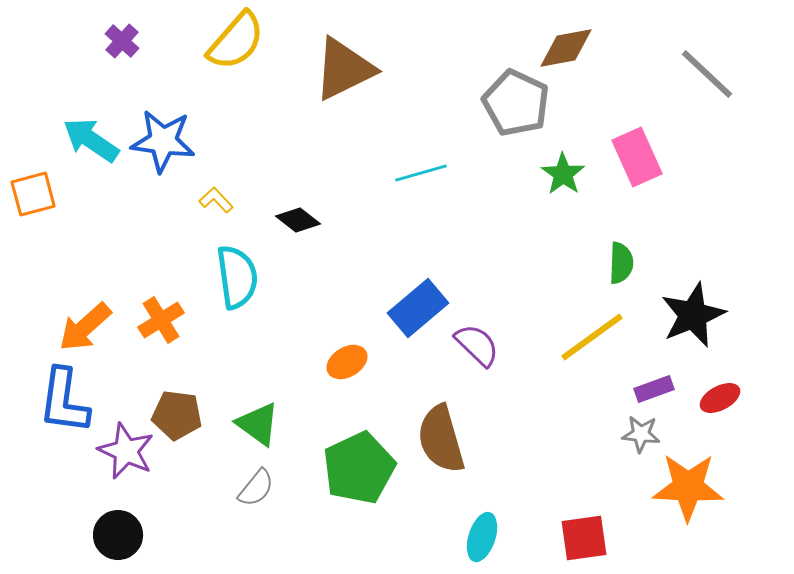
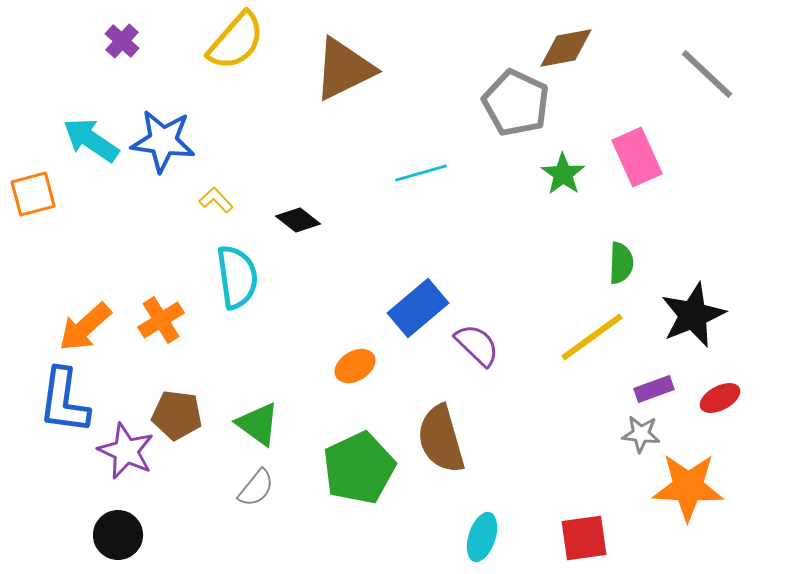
orange ellipse: moved 8 px right, 4 px down
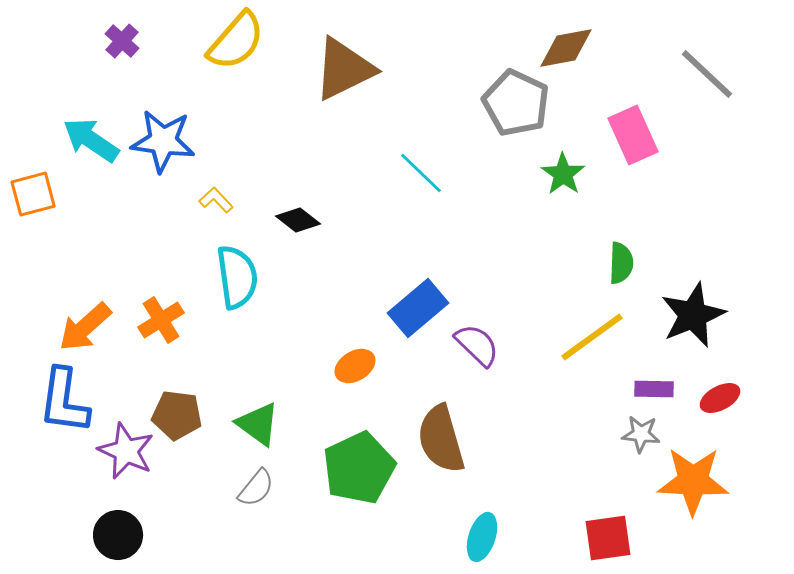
pink rectangle: moved 4 px left, 22 px up
cyan line: rotated 60 degrees clockwise
purple rectangle: rotated 21 degrees clockwise
orange star: moved 5 px right, 6 px up
red square: moved 24 px right
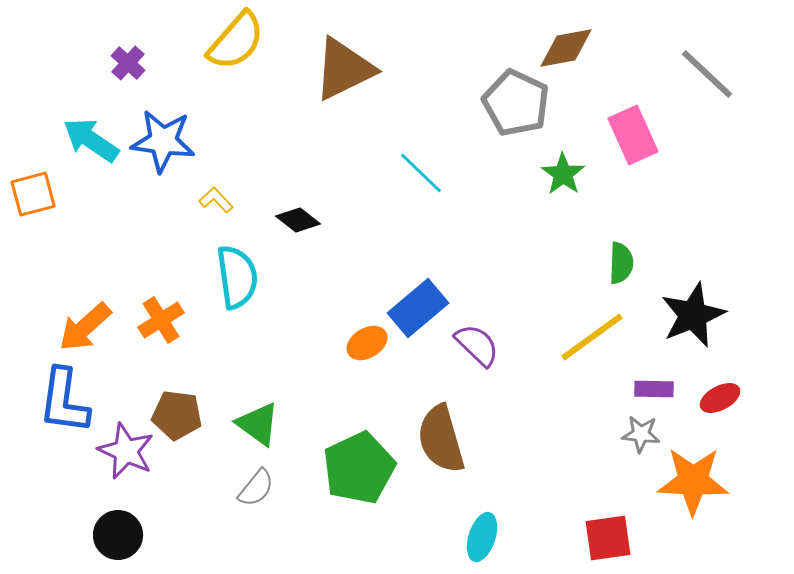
purple cross: moved 6 px right, 22 px down
orange ellipse: moved 12 px right, 23 px up
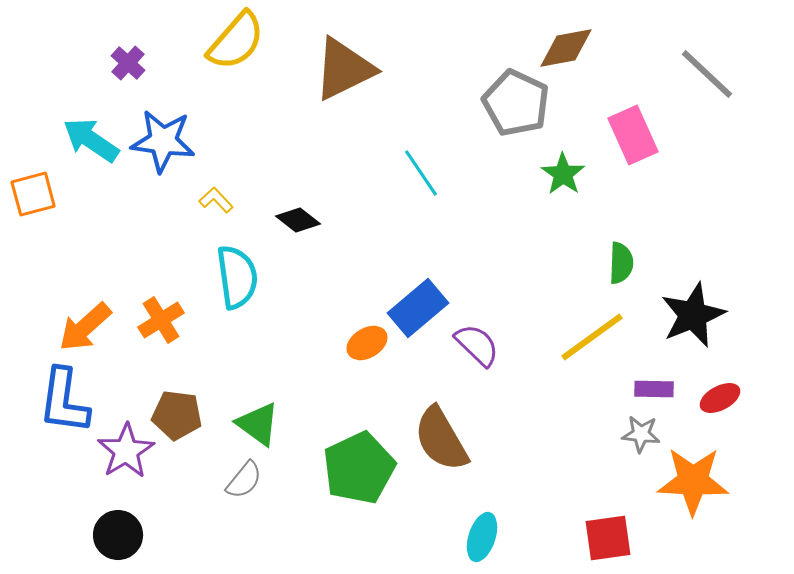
cyan line: rotated 12 degrees clockwise
brown semicircle: rotated 14 degrees counterclockwise
purple star: rotated 16 degrees clockwise
gray semicircle: moved 12 px left, 8 px up
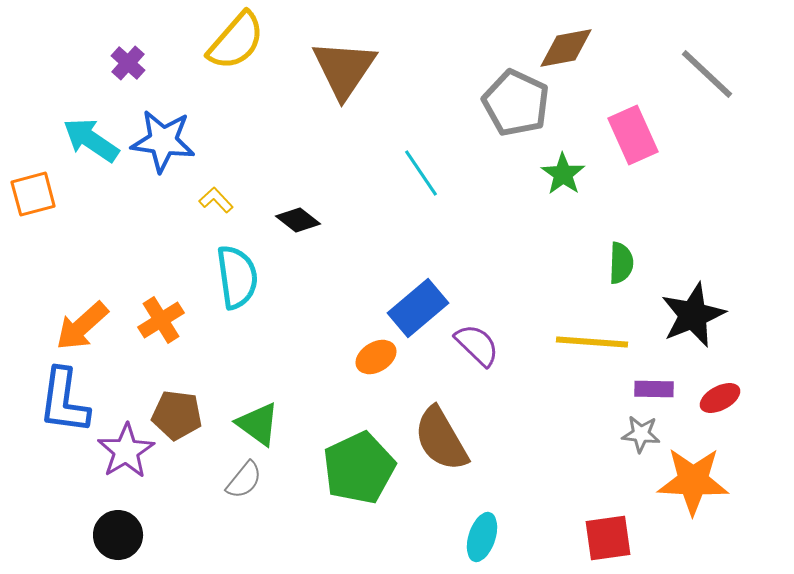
brown triangle: rotated 30 degrees counterclockwise
orange arrow: moved 3 px left, 1 px up
yellow line: moved 5 px down; rotated 40 degrees clockwise
orange ellipse: moved 9 px right, 14 px down
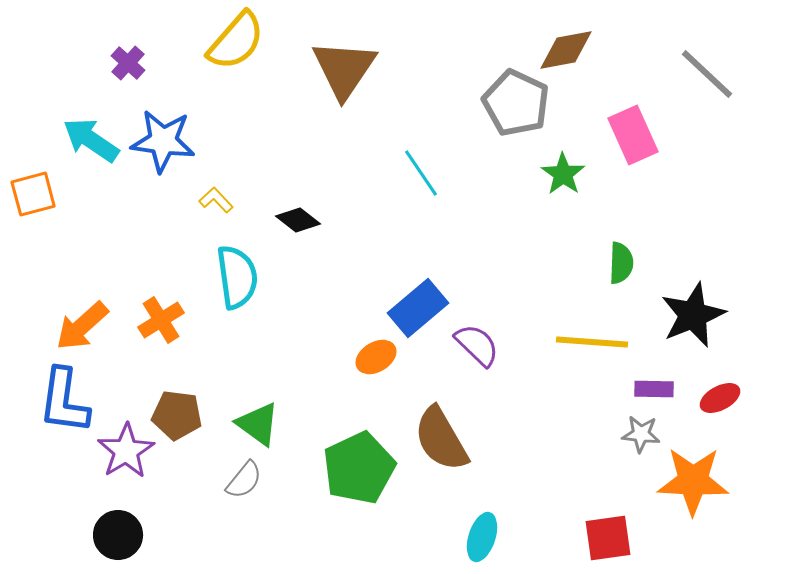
brown diamond: moved 2 px down
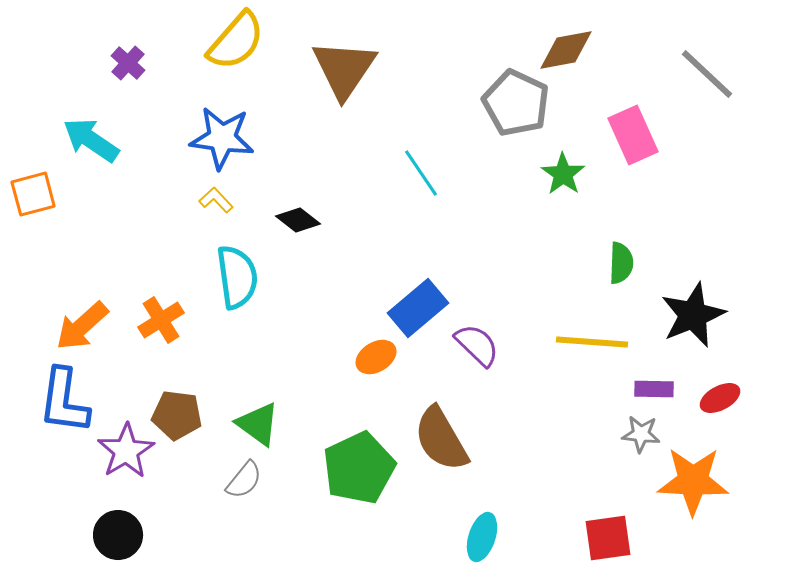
blue star: moved 59 px right, 3 px up
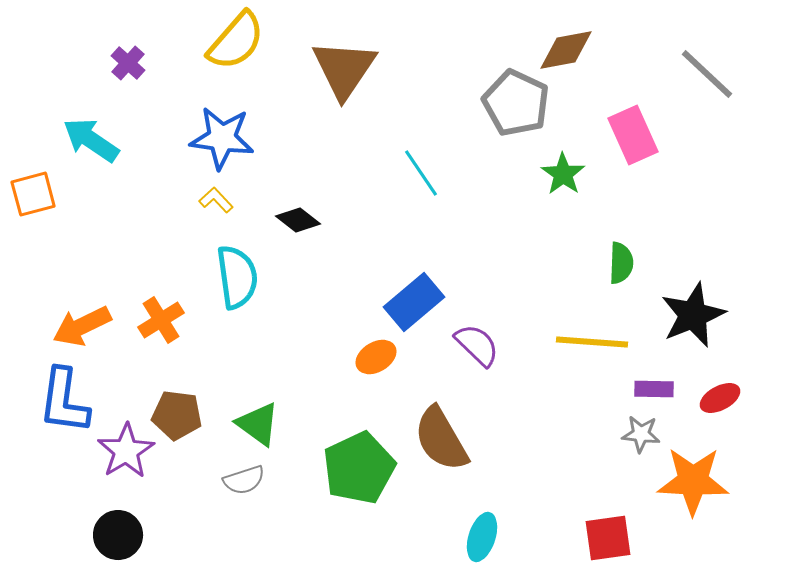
blue rectangle: moved 4 px left, 6 px up
orange arrow: rotated 16 degrees clockwise
gray semicircle: rotated 33 degrees clockwise
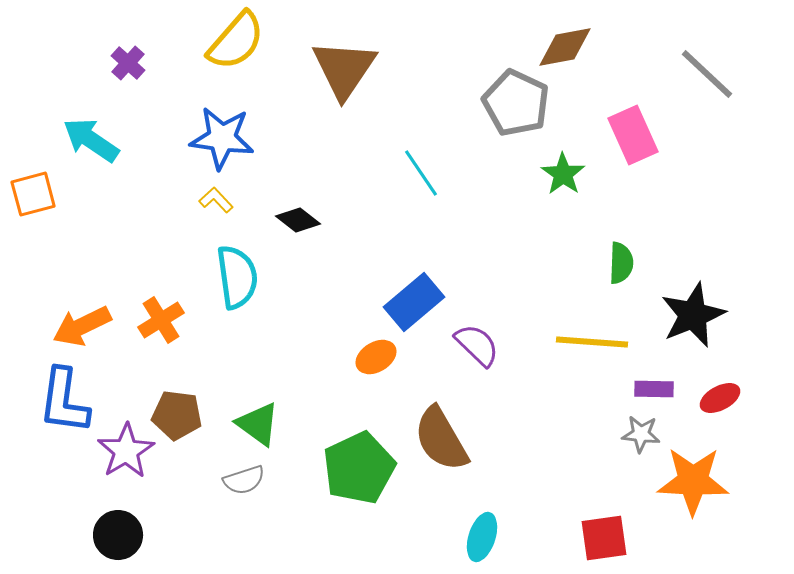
brown diamond: moved 1 px left, 3 px up
red square: moved 4 px left
